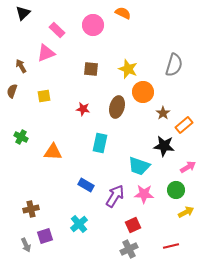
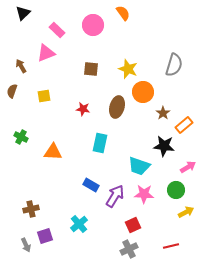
orange semicircle: rotated 28 degrees clockwise
blue rectangle: moved 5 px right
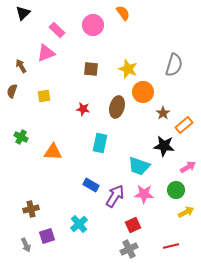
purple square: moved 2 px right
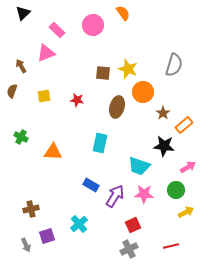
brown square: moved 12 px right, 4 px down
red star: moved 6 px left, 9 px up
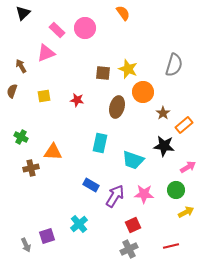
pink circle: moved 8 px left, 3 px down
cyan trapezoid: moved 6 px left, 6 px up
brown cross: moved 41 px up
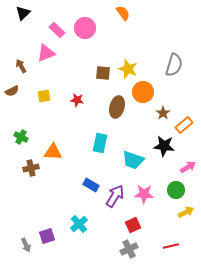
brown semicircle: rotated 136 degrees counterclockwise
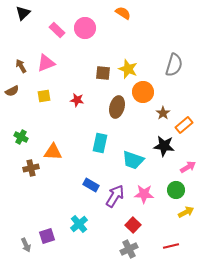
orange semicircle: rotated 21 degrees counterclockwise
pink triangle: moved 10 px down
red square: rotated 21 degrees counterclockwise
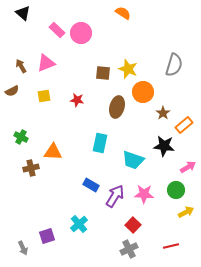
black triangle: rotated 35 degrees counterclockwise
pink circle: moved 4 px left, 5 px down
gray arrow: moved 3 px left, 3 px down
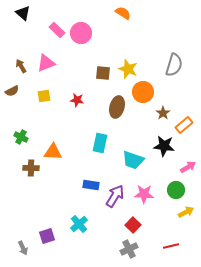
brown cross: rotated 14 degrees clockwise
blue rectangle: rotated 21 degrees counterclockwise
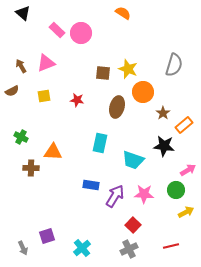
pink arrow: moved 3 px down
cyan cross: moved 3 px right, 24 px down
